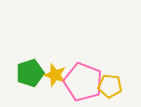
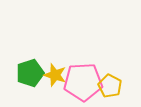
pink pentagon: rotated 24 degrees counterclockwise
yellow pentagon: rotated 20 degrees clockwise
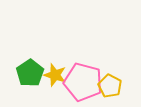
green pentagon: rotated 16 degrees counterclockwise
pink pentagon: rotated 18 degrees clockwise
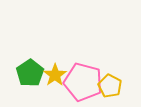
yellow star: rotated 20 degrees clockwise
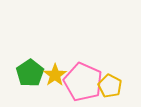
pink pentagon: rotated 9 degrees clockwise
